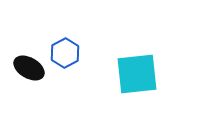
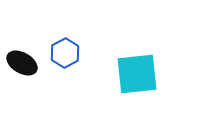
black ellipse: moved 7 px left, 5 px up
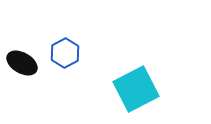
cyan square: moved 1 px left, 15 px down; rotated 21 degrees counterclockwise
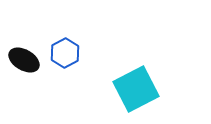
black ellipse: moved 2 px right, 3 px up
